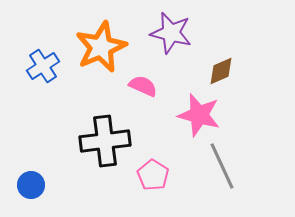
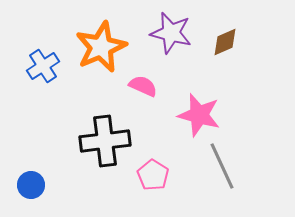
brown diamond: moved 4 px right, 29 px up
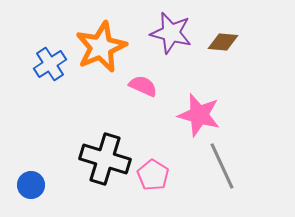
brown diamond: moved 2 px left; rotated 28 degrees clockwise
blue cross: moved 7 px right, 2 px up
black cross: moved 18 px down; rotated 24 degrees clockwise
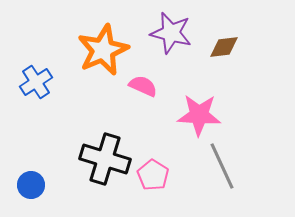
brown diamond: moved 1 px right, 5 px down; rotated 12 degrees counterclockwise
orange star: moved 2 px right, 3 px down
blue cross: moved 14 px left, 18 px down
pink star: rotated 12 degrees counterclockwise
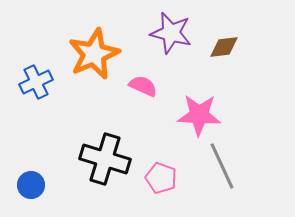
orange star: moved 9 px left, 4 px down
blue cross: rotated 8 degrees clockwise
pink pentagon: moved 8 px right, 3 px down; rotated 12 degrees counterclockwise
